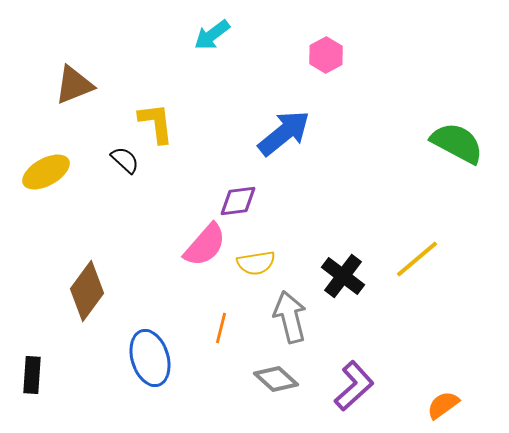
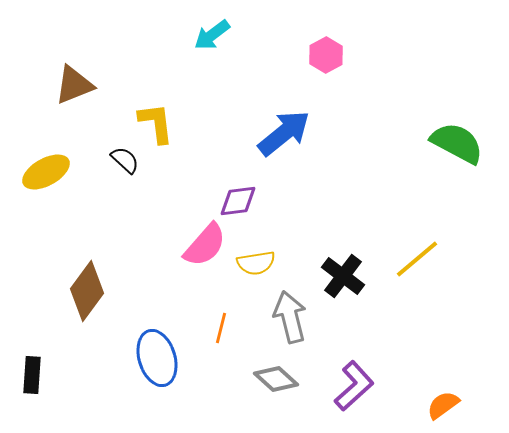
blue ellipse: moved 7 px right
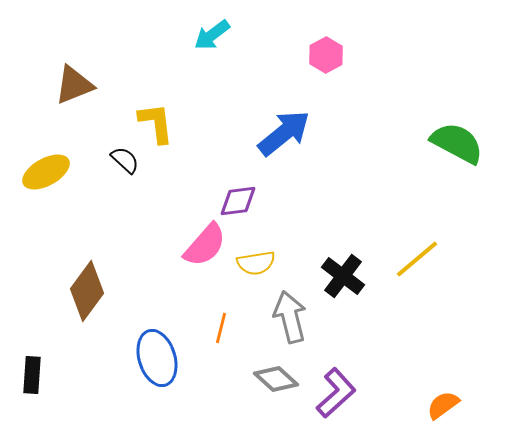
purple L-shape: moved 18 px left, 7 px down
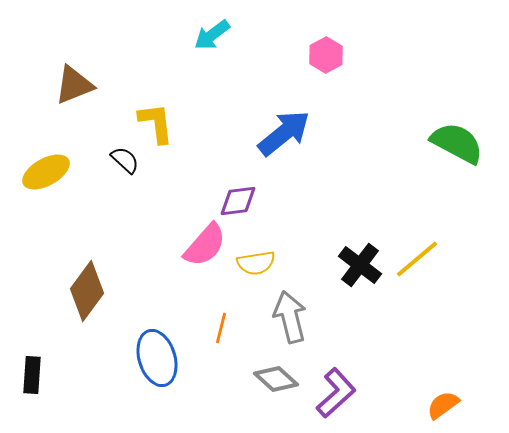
black cross: moved 17 px right, 11 px up
